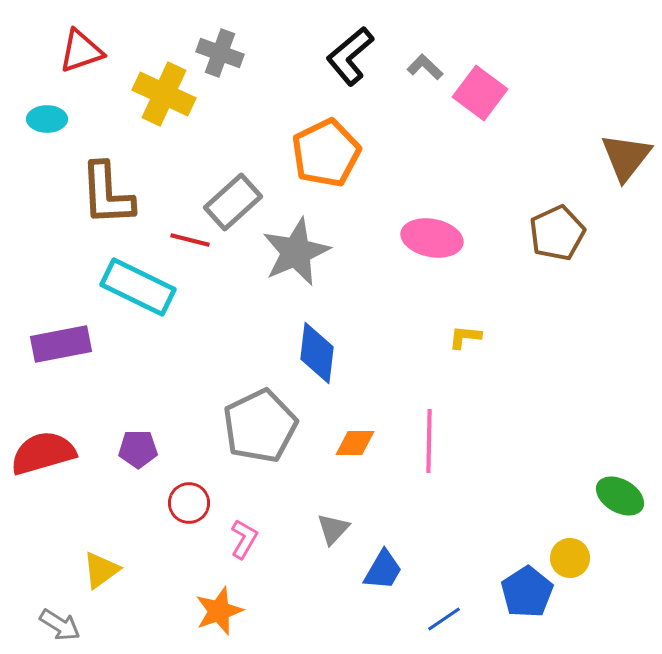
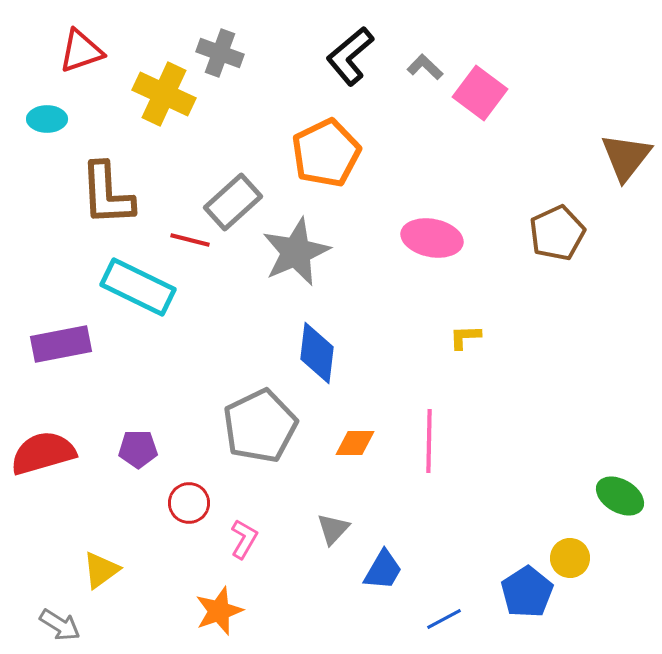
yellow L-shape: rotated 8 degrees counterclockwise
blue line: rotated 6 degrees clockwise
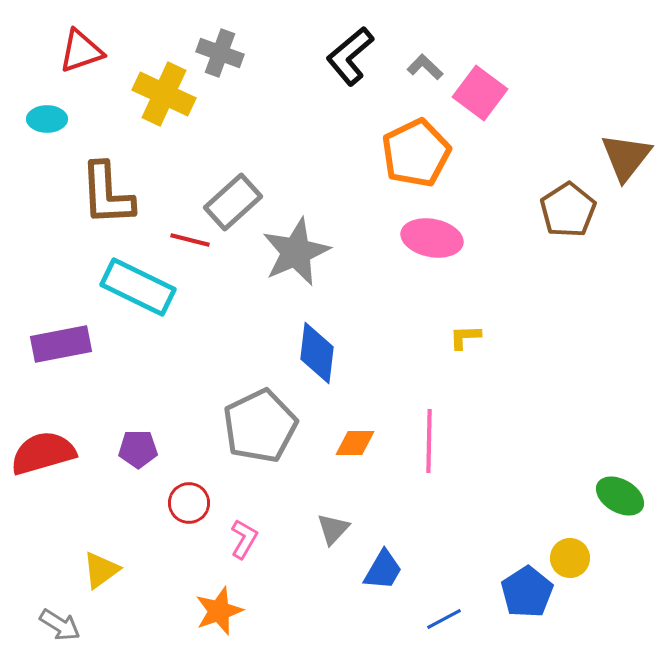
orange pentagon: moved 90 px right
brown pentagon: moved 11 px right, 23 px up; rotated 8 degrees counterclockwise
